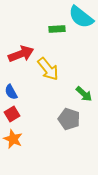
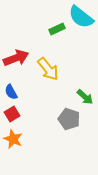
green rectangle: rotated 21 degrees counterclockwise
red arrow: moved 5 px left, 4 px down
green arrow: moved 1 px right, 3 px down
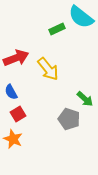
green arrow: moved 2 px down
red square: moved 6 px right
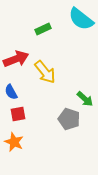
cyan semicircle: moved 2 px down
green rectangle: moved 14 px left
red arrow: moved 1 px down
yellow arrow: moved 3 px left, 3 px down
red square: rotated 21 degrees clockwise
orange star: moved 1 px right, 3 px down
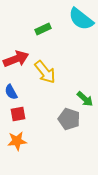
orange star: moved 3 px right, 1 px up; rotated 30 degrees counterclockwise
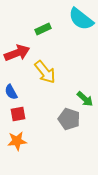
red arrow: moved 1 px right, 6 px up
